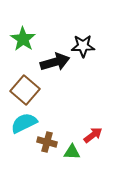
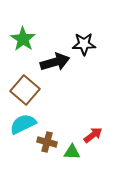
black star: moved 1 px right, 2 px up
cyan semicircle: moved 1 px left, 1 px down
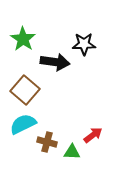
black arrow: rotated 24 degrees clockwise
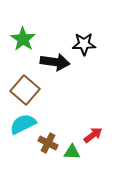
brown cross: moved 1 px right, 1 px down; rotated 12 degrees clockwise
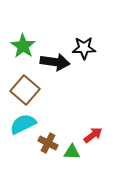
green star: moved 7 px down
black star: moved 4 px down
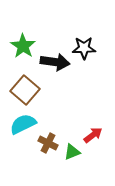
green triangle: rotated 24 degrees counterclockwise
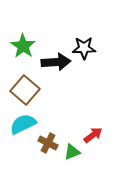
black arrow: moved 1 px right; rotated 12 degrees counterclockwise
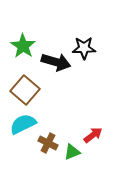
black arrow: rotated 20 degrees clockwise
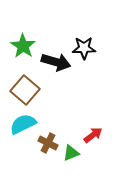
green triangle: moved 1 px left, 1 px down
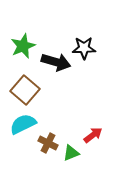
green star: rotated 15 degrees clockwise
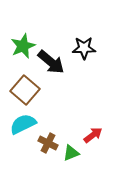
black arrow: moved 5 px left; rotated 24 degrees clockwise
